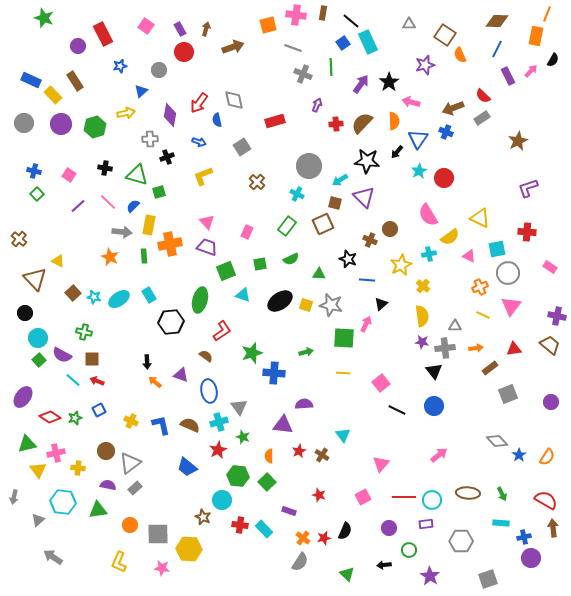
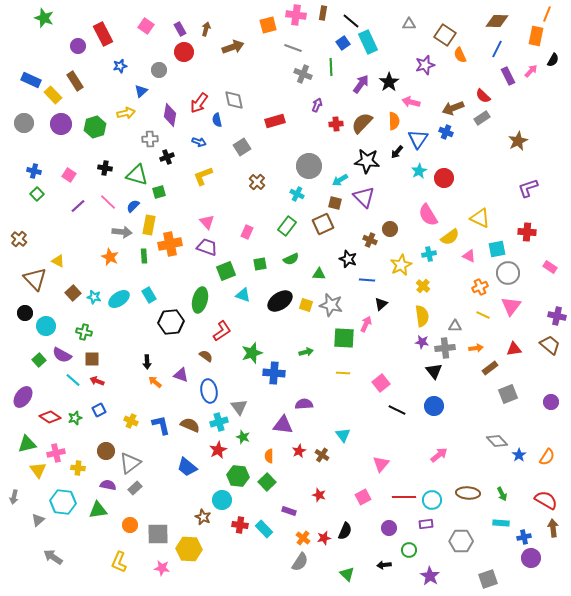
cyan circle at (38, 338): moved 8 px right, 12 px up
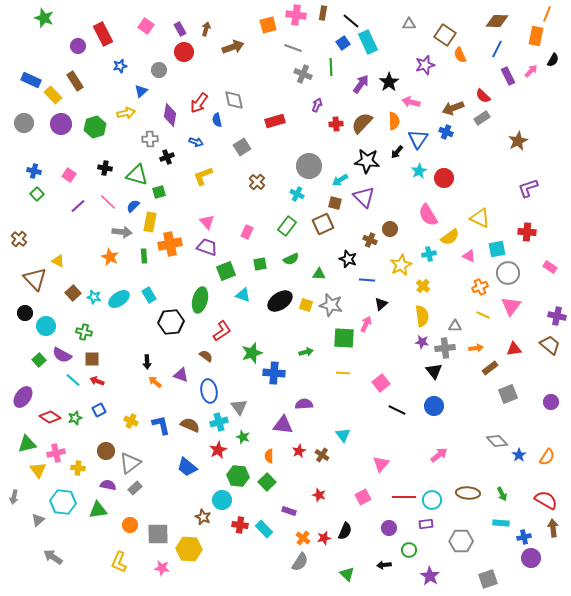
blue arrow at (199, 142): moved 3 px left
yellow rectangle at (149, 225): moved 1 px right, 3 px up
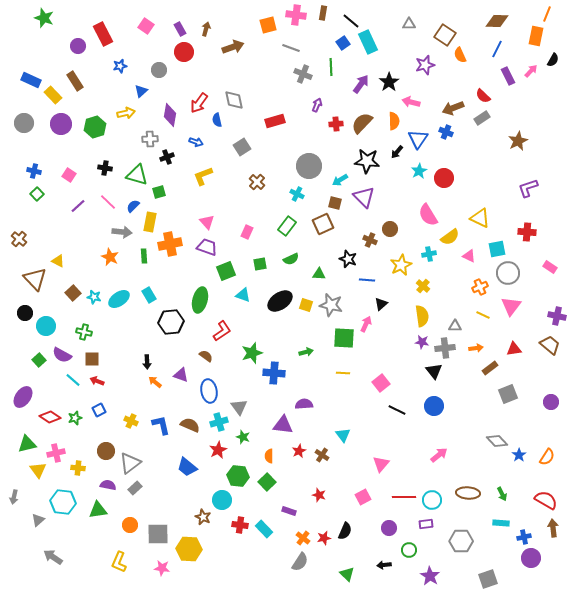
gray line at (293, 48): moved 2 px left
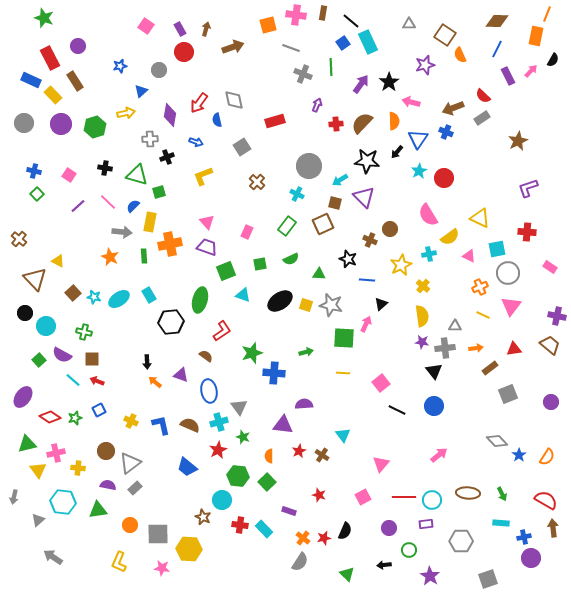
red rectangle at (103, 34): moved 53 px left, 24 px down
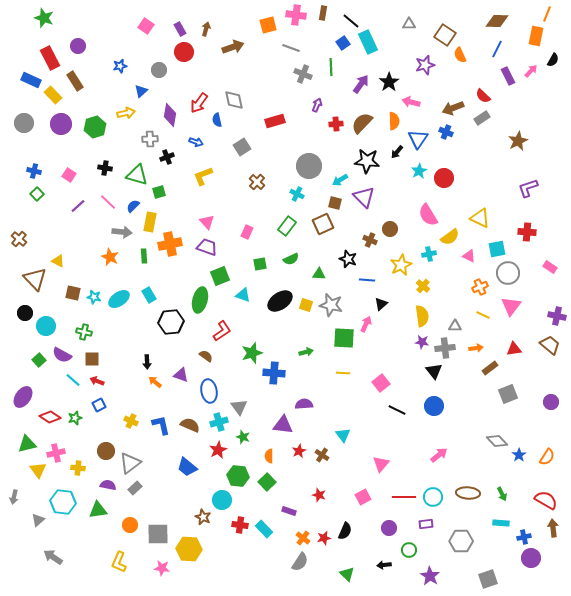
green square at (226, 271): moved 6 px left, 5 px down
brown square at (73, 293): rotated 35 degrees counterclockwise
blue square at (99, 410): moved 5 px up
cyan circle at (432, 500): moved 1 px right, 3 px up
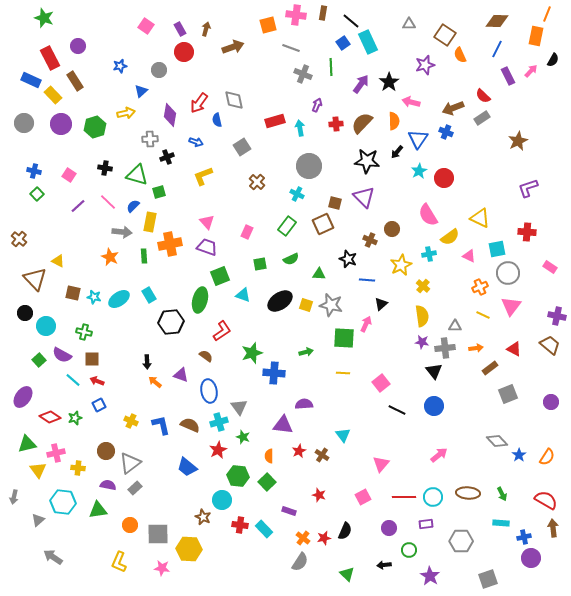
cyan arrow at (340, 180): moved 40 px left, 52 px up; rotated 112 degrees clockwise
brown circle at (390, 229): moved 2 px right
red triangle at (514, 349): rotated 35 degrees clockwise
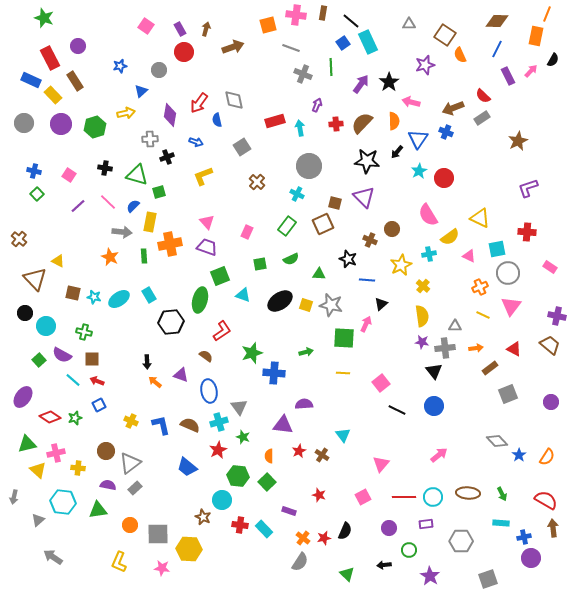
yellow triangle at (38, 470): rotated 12 degrees counterclockwise
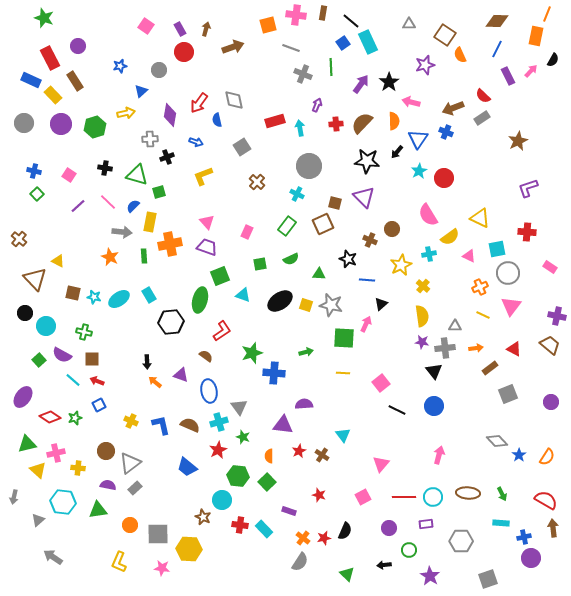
pink arrow at (439, 455): rotated 36 degrees counterclockwise
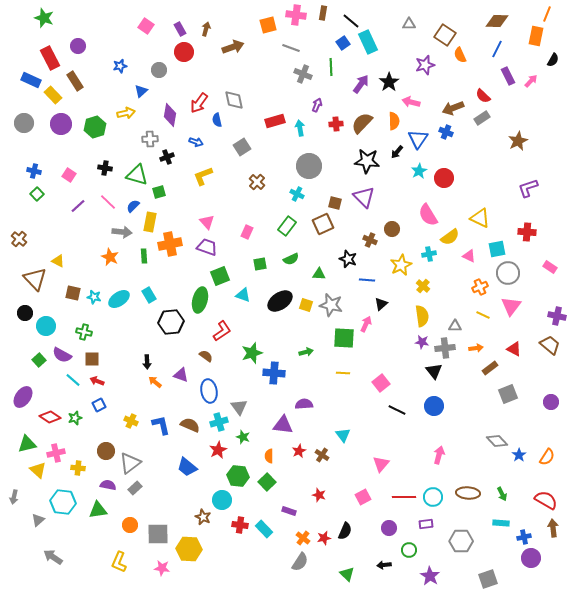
pink arrow at (531, 71): moved 10 px down
